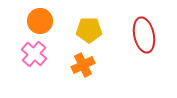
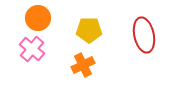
orange circle: moved 2 px left, 3 px up
pink cross: moved 2 px left, 5 px up
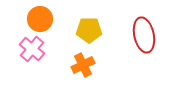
orange circle: moved 2 px right, 1 px down
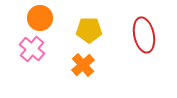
orange circle: moved 1 px up
orange cross: rotated 15 degrees counterclockwise
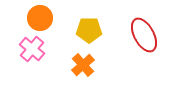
red ellipse: rotated 16 degrees counterclockwise
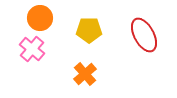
orange cross: moved 2 px right, 9 px down
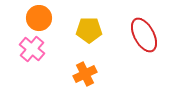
orange circle: moved 1 px left
orange cross: rotated 15 degrees clockwise
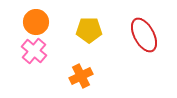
orange circle: moved 3 px left, 4 px down
pink cross: moved 2 px right, 2 px down
orange cross: moved 4 px left, 2 px down
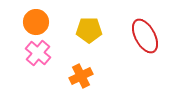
red ellipse: moved 1 px right, 1 px down
pink cross: moved 4 px right, 2 px down
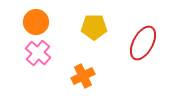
yellow pentagon: moved 5 px right, 3 px up
red ellipse: moved 2 px left, 7 px down; rotated 56 degrees clockwise
orange cross: moved 2 px right
